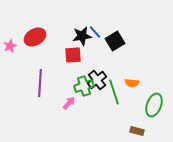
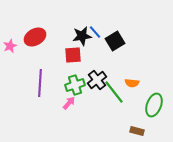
green cross: moved 9 px left, 1 px up
green line: rotated 20 degrees counterclockwise
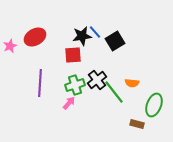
brown rectangle: moved 7 px up
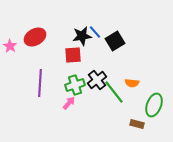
pink star: rotated 16 degrees counterclockwise
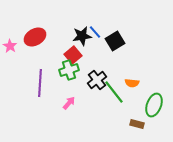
red square: rotated 36 degrees counterclockwise
green cross: moved 6 px left, 15 px up
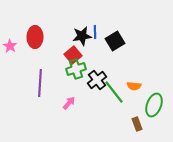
blue line: rotated 40 degrees clockwise
red ellipse: rotated 60 degrees counterclockwise
green cross: moved 7 px right, 1 px up
orange semicircle: moved 2 px right, 3 px down
brown rectangle: rotated 56 degrees clockwise
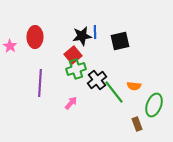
black square: moved 5 px right; rotated 18 degrees clockwise
pink arrow: moved 2 px right
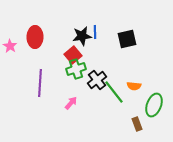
black square: moved 7 px right, 2 px up
